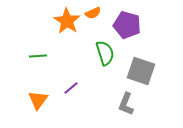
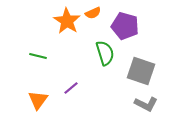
purple pentagon: moved 2 px left, 1 px down
green line: rotated 18 degrees clockwise
gray L-shape: moved 20 px right; rotated 85 degrees counterclockwise
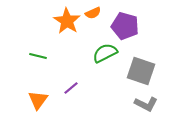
green semicircle: rotated 100 degrees counterclockwise
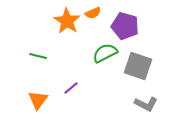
gray square: moved 3 px left, 5 px up
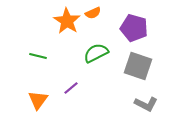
purple pentagon: moved 9 px right, 2 px down
green semicircle: moved 9 px left
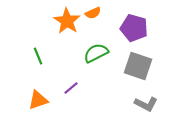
green line: rotated 54 degrees clockwise
orange triangle: rotated 35 degrees clockwise
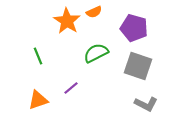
orange semicircle: moved 1 px right, 1 px up
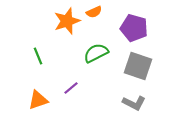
orange star: rotated 20 degrees clockwise
gray L-shape: moved 12 px left, 1 px up
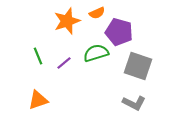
orange semicircle: moved 3 px right, 1 px down
purple pentagon: moved 15 px left, 4 px down
green semicircle: rotated 10 degrees clockwise
purple line: moved 7 px left, 25 px up
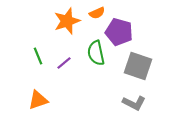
green semicircle: rotated 85 degrees counterclockwise
